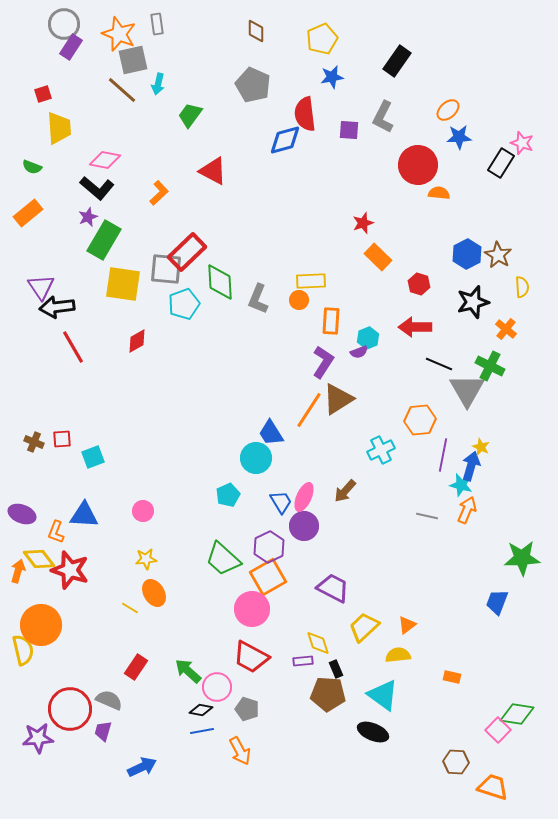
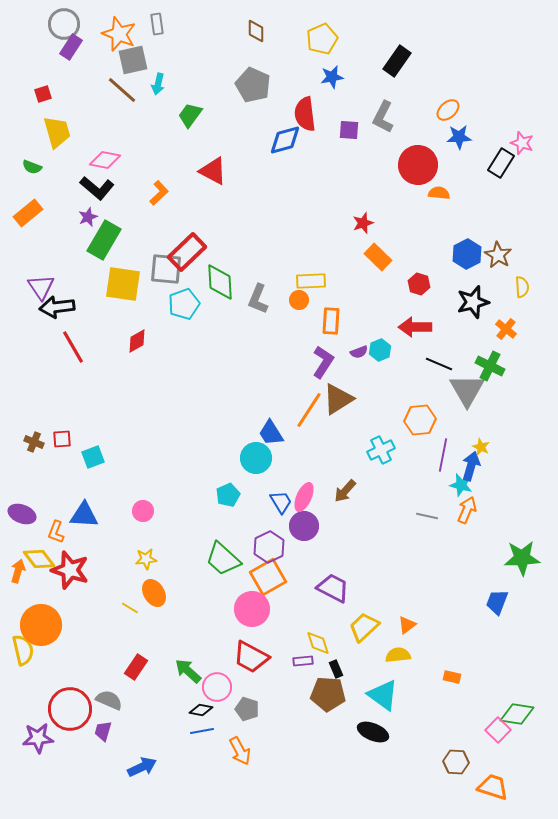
yellow trapezoid at (59, 128): moved 2 px left, 4 px down; rotated 12 degrees counterclockwise
cyan hexagon at (368, 338): moved 12 px right, 12 px down
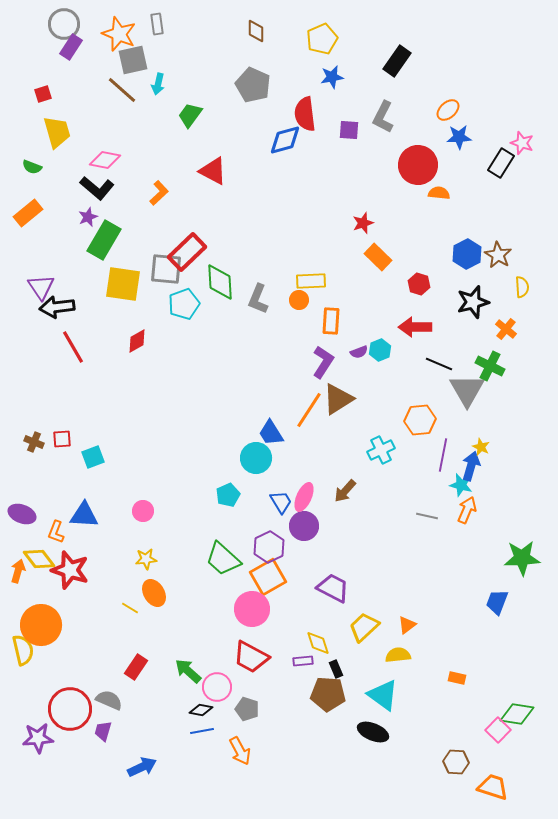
orange rectangle at (452, 677): moved 5 px right, 1 px down
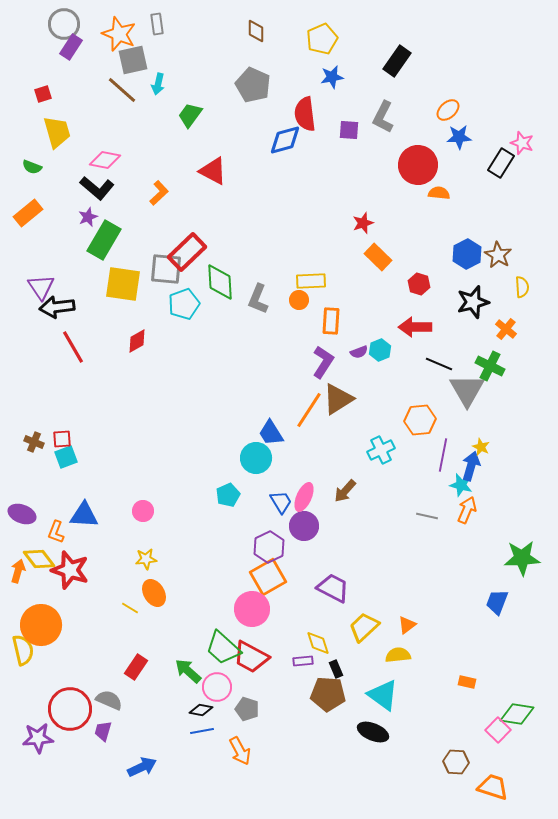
cyan square at (93, 457): moved 27 px left
green trapezoid at (223, 559): moved 89 px down
orange rectangle at (457, 678): moved 10 px right, 4 px down
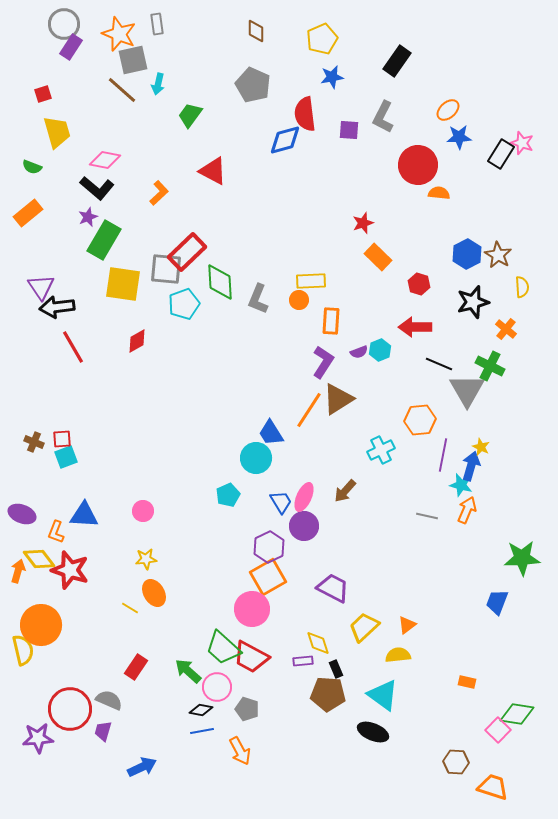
black rectangle at (501, 163): moved 9 px up
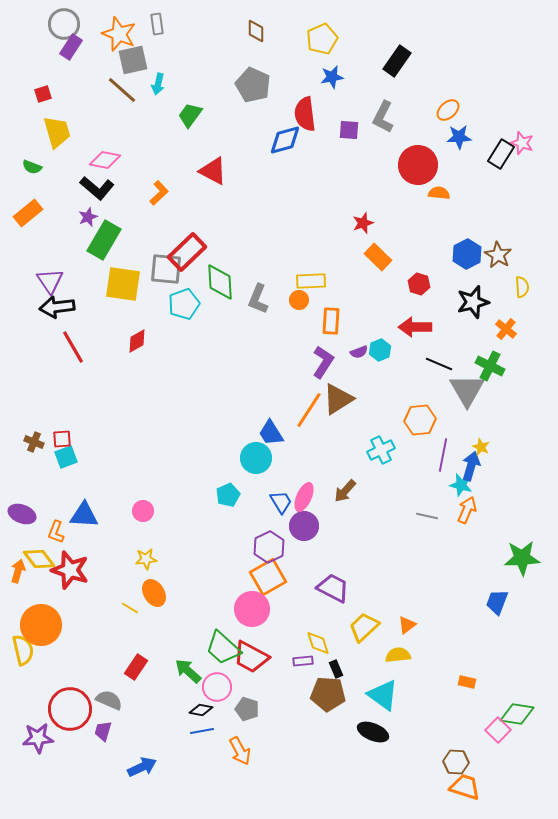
purple triangle at (41, 287): moved 9 px right, 6 px up
orange trapezoid at (493, 787): moved 28 px left
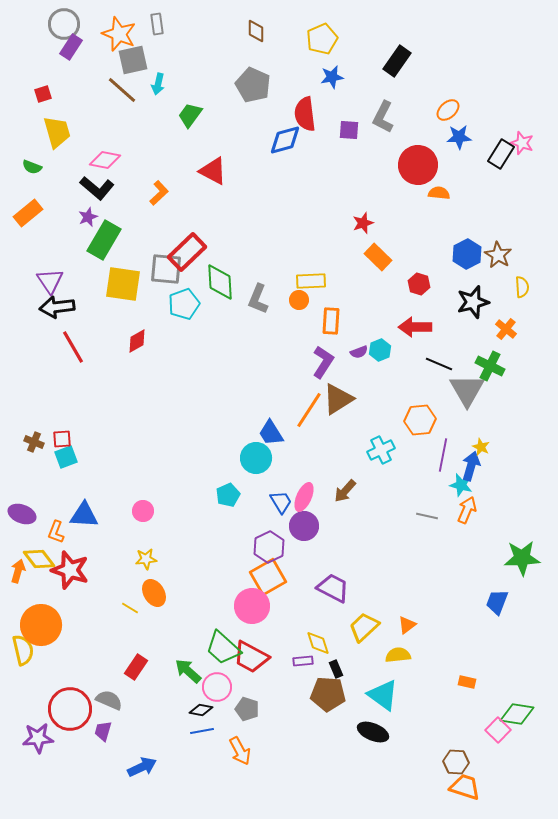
pink circle at (252, 609): moved 3 px up
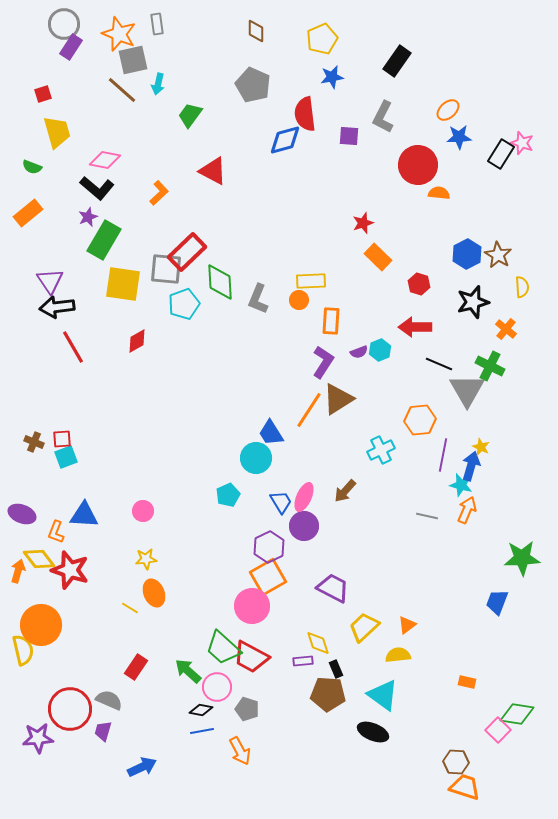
purple square at (349, 130): moved 6 px down
orange ellipse at (154, 593): rotated 8 degrees clockwise
